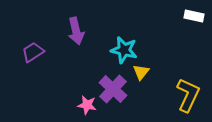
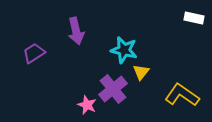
white rectangle: moved 2 px down
purple trapezoid: moved 1 px right, 1 px down
purple cross: rotated 8 degrees clockwise
yellow L-shape: moved 6 px left; rotated 80 degrees counterclockwise
pink star: rotated 12 degrees clockwise
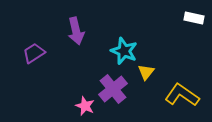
cyan star: moved 1 px down; rotated 8 degrees clockwise
yellow triangle: moved 5 px right
pink star: moved 2 px left, 1 px down
